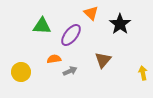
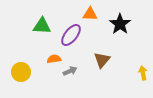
orange triangle: moved 1 px left, 1 px down; rotated 42 degrees counterclockwise
brown triangle: moved 1 px left
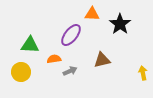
orange triangle: moved 2 px right
green triangle: moved 12 px left, 19 px down
brown triangle: rotated 36 degrees clockwise
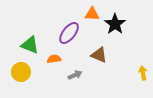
black star: moved 5 px left
purple ellipse: moved 2 px left, 2 px up
green triangle: rotated 18 degrees clockwise
brown triangle: moved 3 px left, 5 px up; rotated 36 degrees clockwise
gray arrow: moved 5 px right, 4 px down
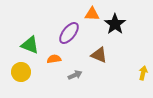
yellow arrow: rotated 24 degrees clockwise
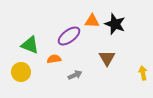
orange triangle: moved 7 px down
black star: rotated 15 degrees counterclockwise
purple ellipse: moved 3 px down; rotated 15 degrees clockwise
brown triangle: moved 8 px right, 3 px down; rotated 36 degrees clockwise
yellow arrow: rotated 24 degrees counterclockwise
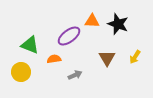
black star: moved 3 px right
yellow arrow: moved 8 px left, 16 px up; rotated 136 degrees counterclockwise
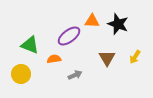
yellow circle: moved 2 px down
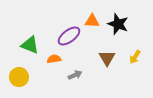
yellow circle: moved 2 px left, 3 px down
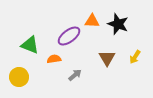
gray arrow: rotated 16 degrees counterclockwise
